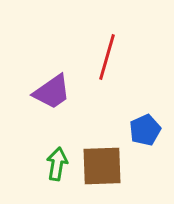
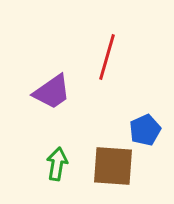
brown square: moved 11 px right; rotated 6 degrees clockwise
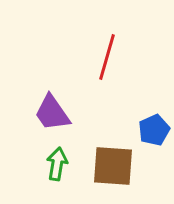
purple trapezoid: moved 21 px down; rotated 90 degrees clockwise
blue pentagon: moved 9 px right
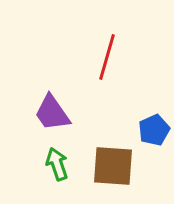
green arrow: rotated 28 degrees counterclockwise
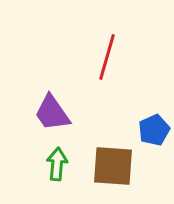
green arrow: rotated 24 degrees clockwise
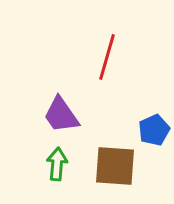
purple trapezoid: moved 9 px right, 2 px down
brown square: moved 2 px right
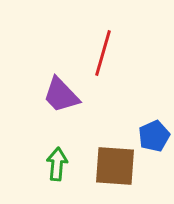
red line: moved 4 px left, 4 px up
purple trapezoid: moved 20 px up; rotated 9 degrees counterclockwise
blue pentagon: moved 6 px down
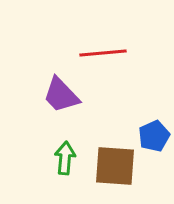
red line: rotated 69 degrees clockwise
green arrow: moved 8 px right, 6 px up
